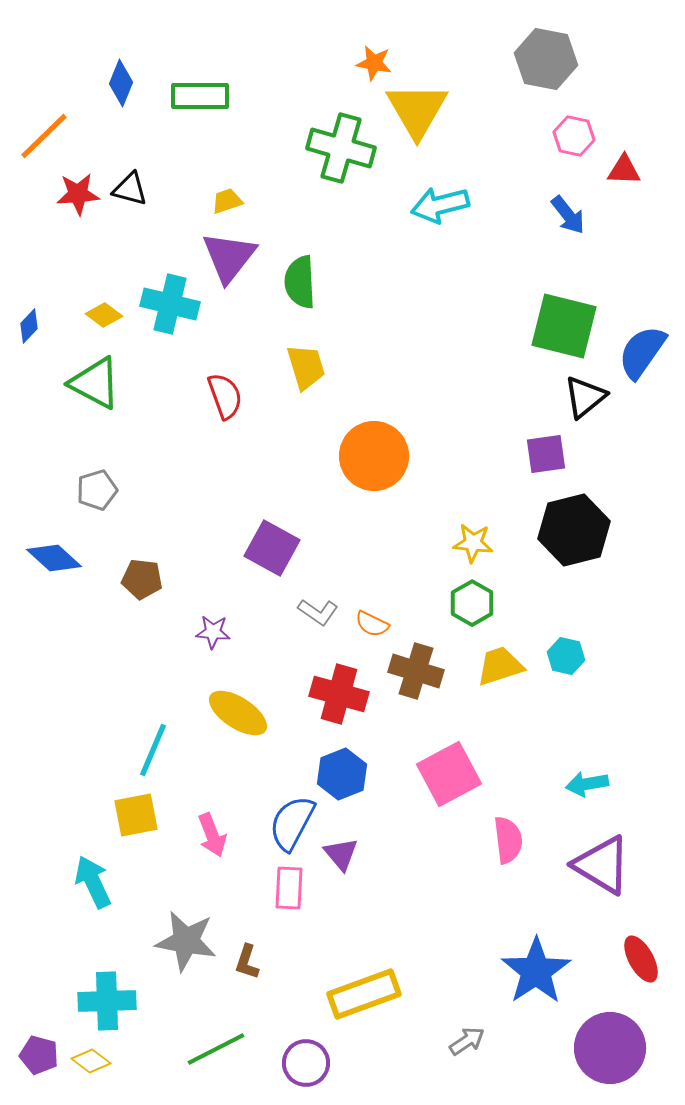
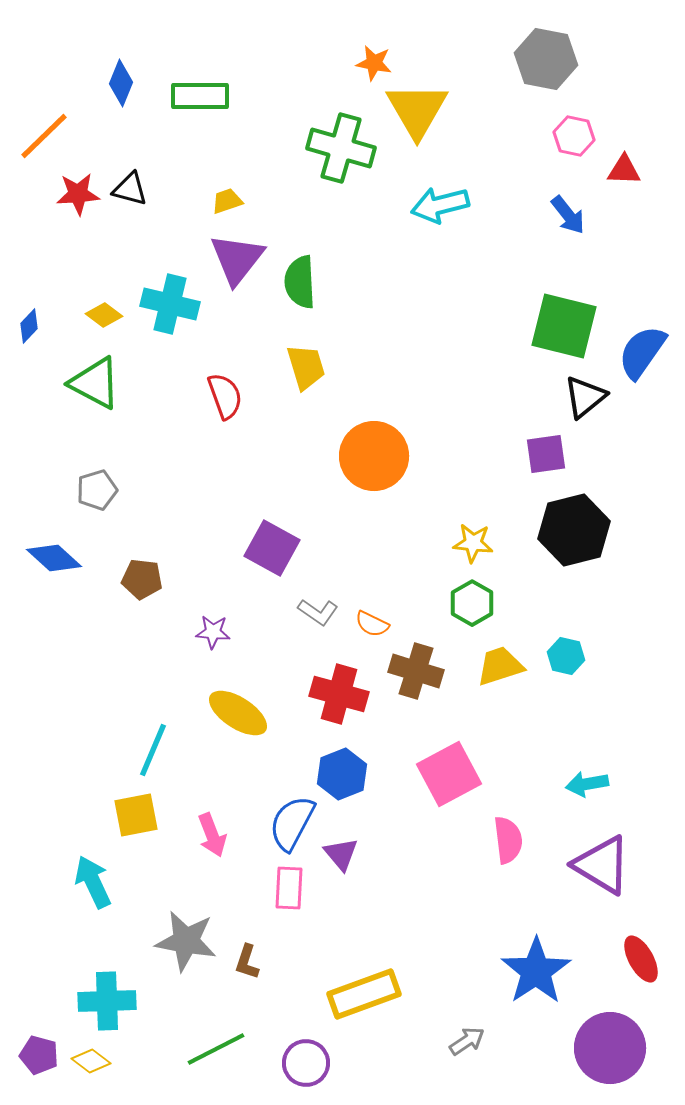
purple triangle at (229, 257): moved 8 px right, 2 px down
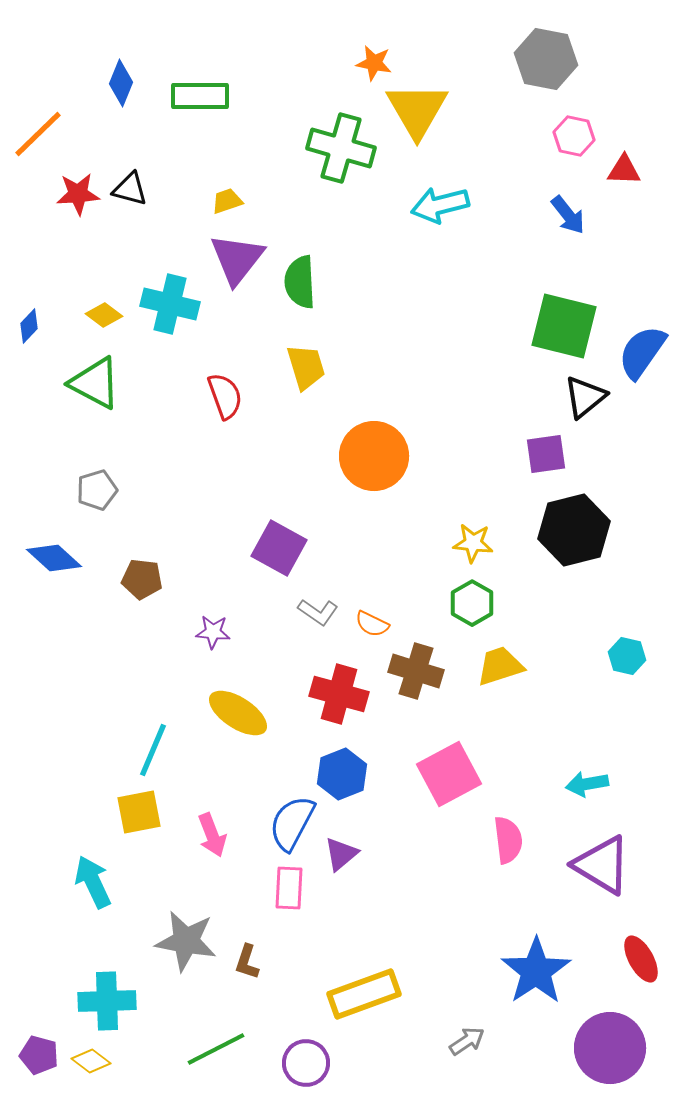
orange line at (44, 136): moved 6 px left, 2 px up
purple square at (272, 548): moved 7 px right
cyan hexagon at (566, 656): moved 61 px right
yellow square at (136, 815): moved 3 px right, 3 px up
purple triangle at (341, 854): rotated 30 degrees clockwise
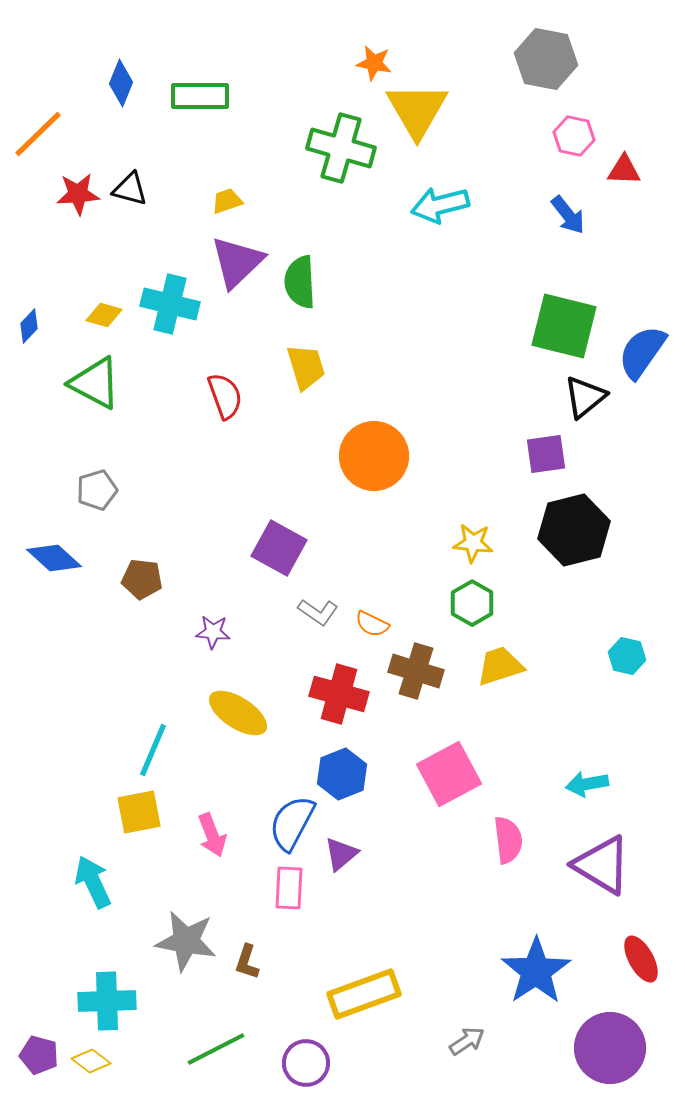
purple triangle at (237, 259): moved 3 px down; rotated 8 degrees clockwise
yellow diamond at (104, 315): rotated 21 degrees counterclockwise
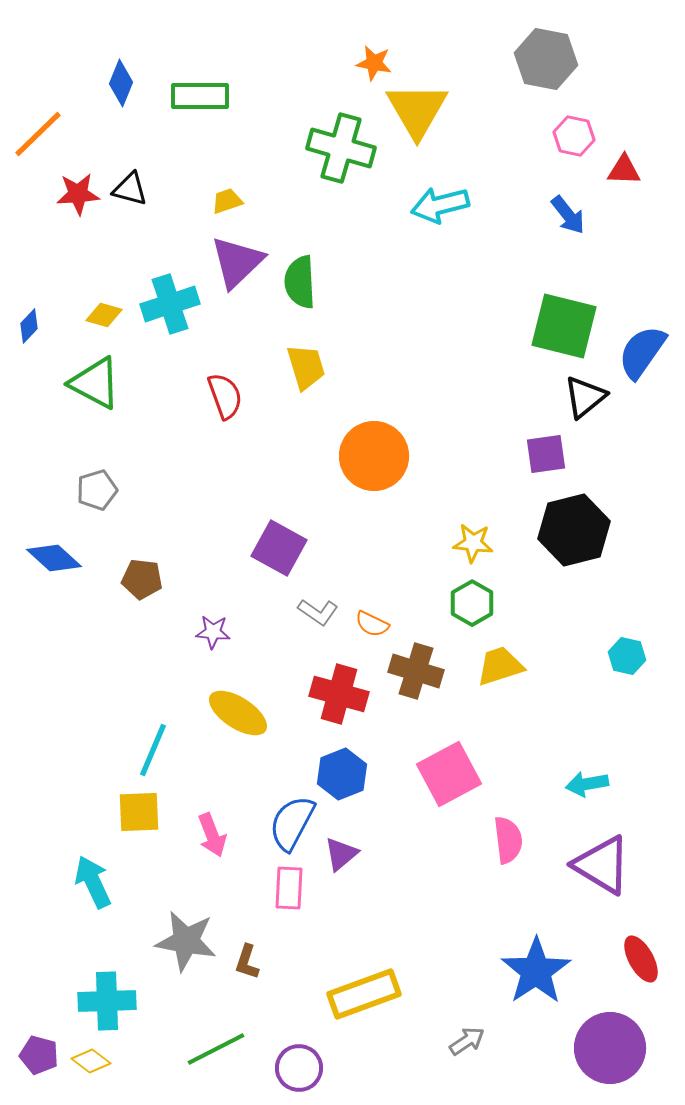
cyan cross at (170, 304): rotated 32 degrees counterclockwise
yellow square at (139, 812): rotated 9 degrees clockwise
purple circle at (306, 1063): moved 7 px left, 5 px down
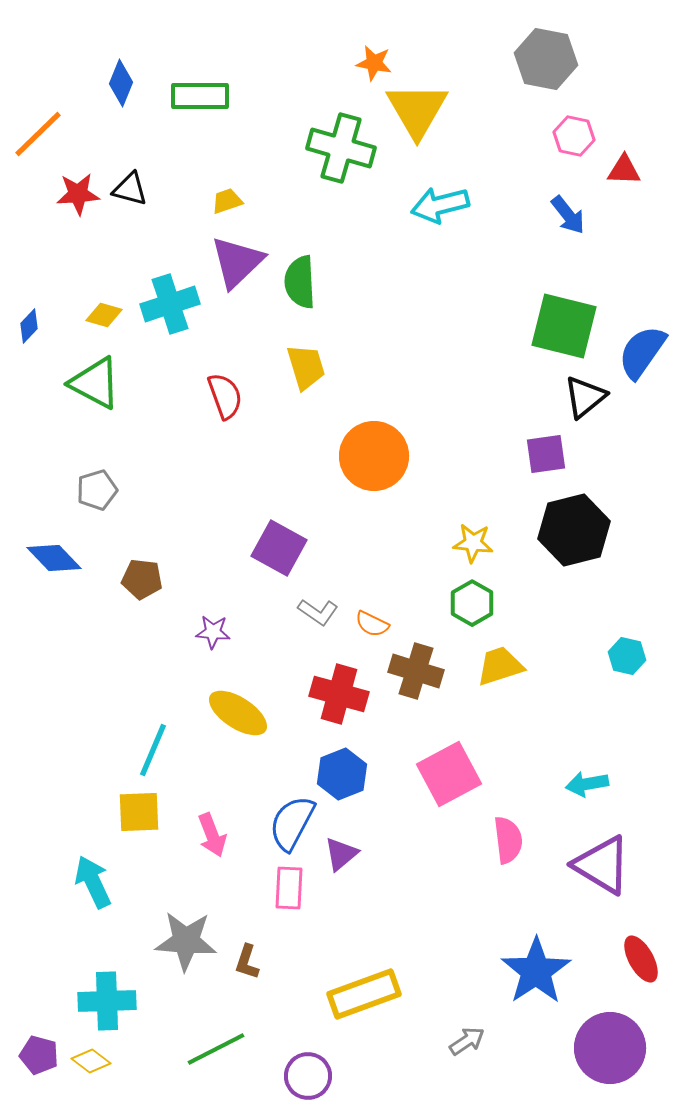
blue diamond at (54, 558): rotated 4 degrees clockwise
gray star at (186, 941): rotated 6 degrees counterclockwise
purple circle at (299, 1068): moved 9 px right, 8 px down
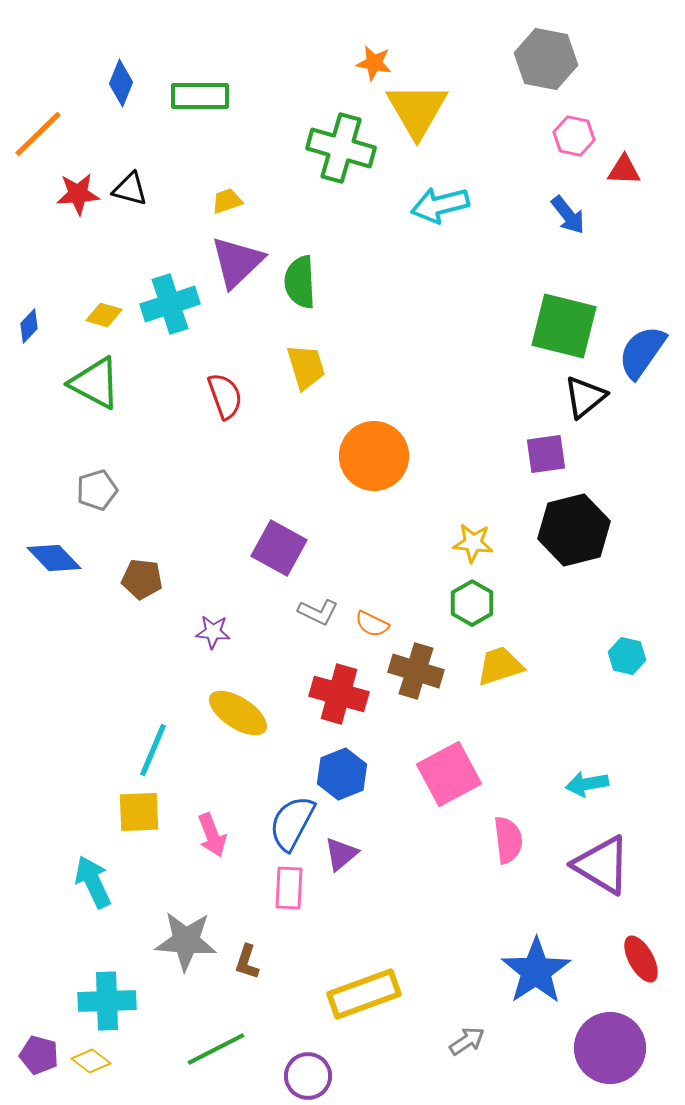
gray L-shape at (318, 612): rotated 9 degrees counterclockwise
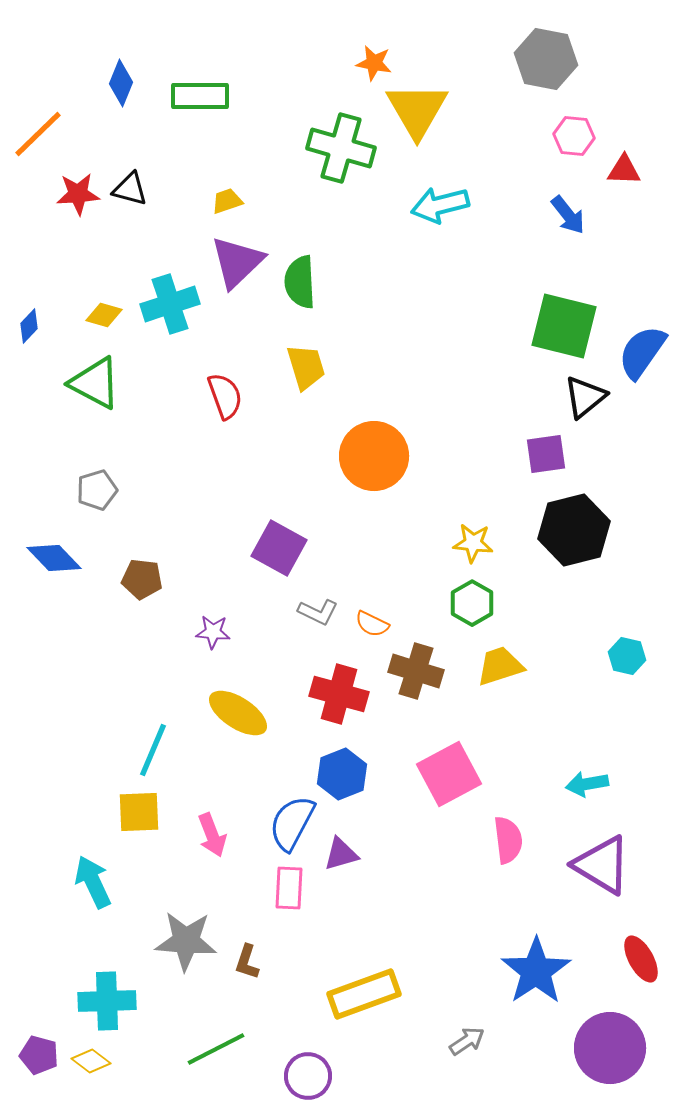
pink hexagon at (574, 136): rotated 6 degrees counterclockwise
purple triangle at (341, 854): rotated 24 degrees clockwise
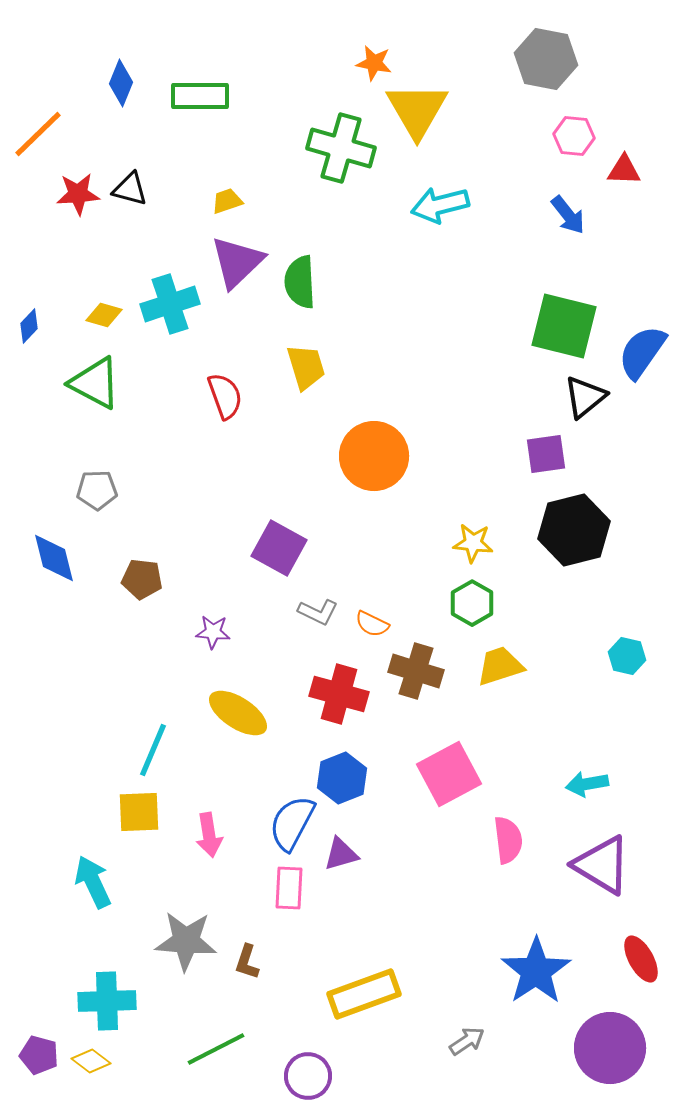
gray pentagon at (97, 490): rotated 15 degrees clockwise
blue diamond at (54, 558): rotated 30 degrees clockwise
blue hexagon at (342, 774): moved 4 px down
pink arrow at (212, 835): moved 3 px left; rotated 12 degrees clockwise
